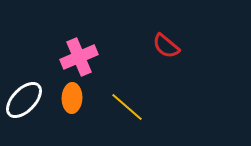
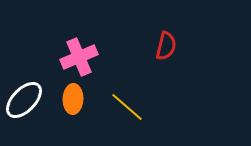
red semicircle: rotated 116 degrees counterclockwise
orange ellipse: moved 1 px right, 1 px down
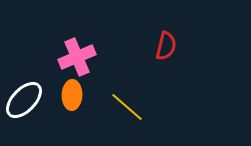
pink cross: moved 2 px left
orange ellipse: moved 1 px left, 4 px up
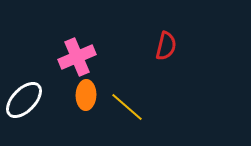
orange ellipse: moved 14 px right
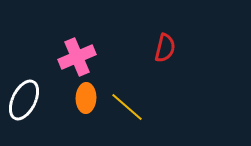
red semicircle: moved 1 px left, 2 px down
orange ellipse: moved 3 px down
white ellipse: rotated 18 degrees counterclockwise
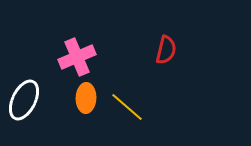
red semicircle: moved 1 px right, 2 px down
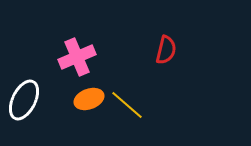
orange ellipse: moved 3 px right, 1 px down; rotated 68 degrees clockwise
yellow line: moved 2 px up
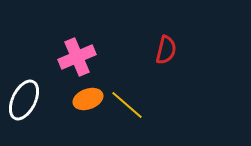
orange ellipse: moved 1 px left
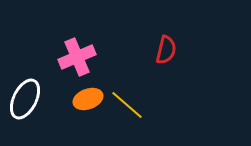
white ellipse: moved 1 px right, 1 px up
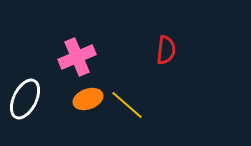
red semicircle: rotated 8 degrees counterclockwise
